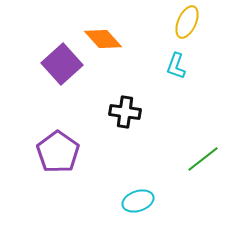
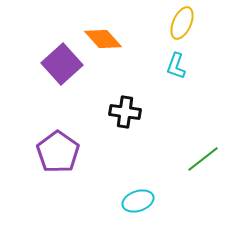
yellow ellipse: moved 5 px left, 1 px down
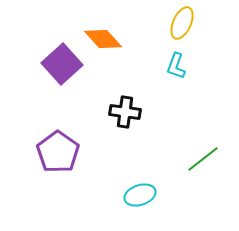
cyan ellipse: moved 2 px right, 6 px up
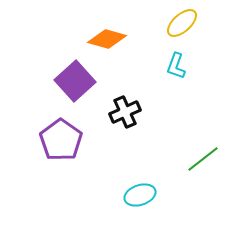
yellow ellipse: rotated 24 degrees clockwise
orange diamond: moved 4 px right; rotated 33 degrees counterclockwise
purple square: moved 13 px right, 17 px down
black cross: rotated 32 degrees counterclockwise
purple pentagon: moved 3 px right, 12 px up
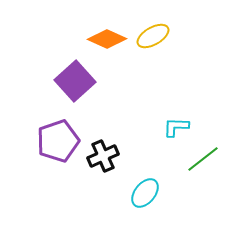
yellow ellipse: moved 29 px left, 13 px down; rotated 12 degrees clockwise
orange diamond: rotated 9 degrees clockwise
cyan L-shape: moved 61 px down; rotated 72 degrees clockwise
black cross: moved 22 px left, 44 px down
purple pentagon: moved 3 px left, 1 px down; rotated 18 degrees clockwise
cyan ellipse: moved 5 px right, 2 px up; rotated 32 degrees counterclockwise
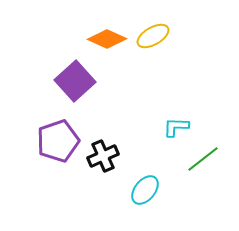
cyan ellipse: moved 3 px up
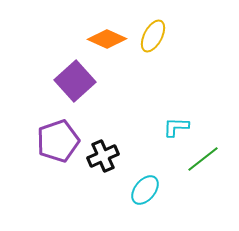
yellow ellipse: rotated 32 degrees counterclockwise
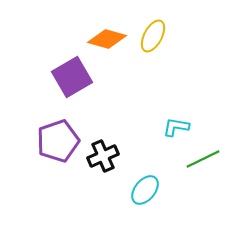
orange diamond: rotated 9 degrees counterclockwise
purple square: moved 3 px left, 4 px up; rotated 12 degrees clockwise
cyan L-shape: rotated 8 degrees clockwise
green line: rotated 12 degrees clockwise
